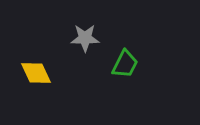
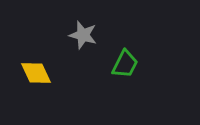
gray star: moved 2 px left, 3 px up; rotated 16 degrees clockwise
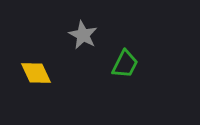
gray star: rotated 12 degrees clockwise
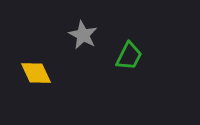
green trapezoid: moved 4 px right, 8 px up
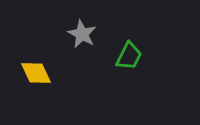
gray star: moved 1 px left, 1 px up
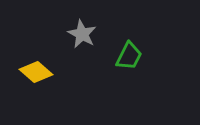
yellow diamond: moved 1 px up; rotated 24 degrees counterclockwise
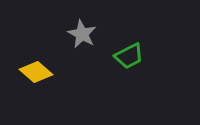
green trapezoid: rotated 36 degrees clockwise
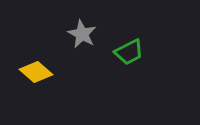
green trapezoid: moved 4 px up
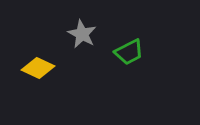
yellow diamond: moved 2 px right, 4 px up; rotated 16 degrees counterclockwise
